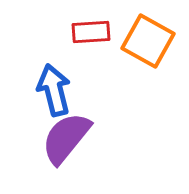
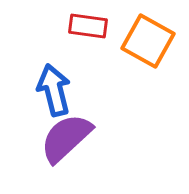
red rectangle: moved 3 px left, 6 px up; rotated 12 degrees clockwise
purple semicircle: rotated 8 degrees clockwise
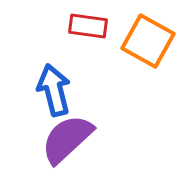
purple semicircle: moved 1 px right, 1 px down
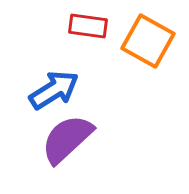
blue arrow: rotated 72 degrees clockwise
